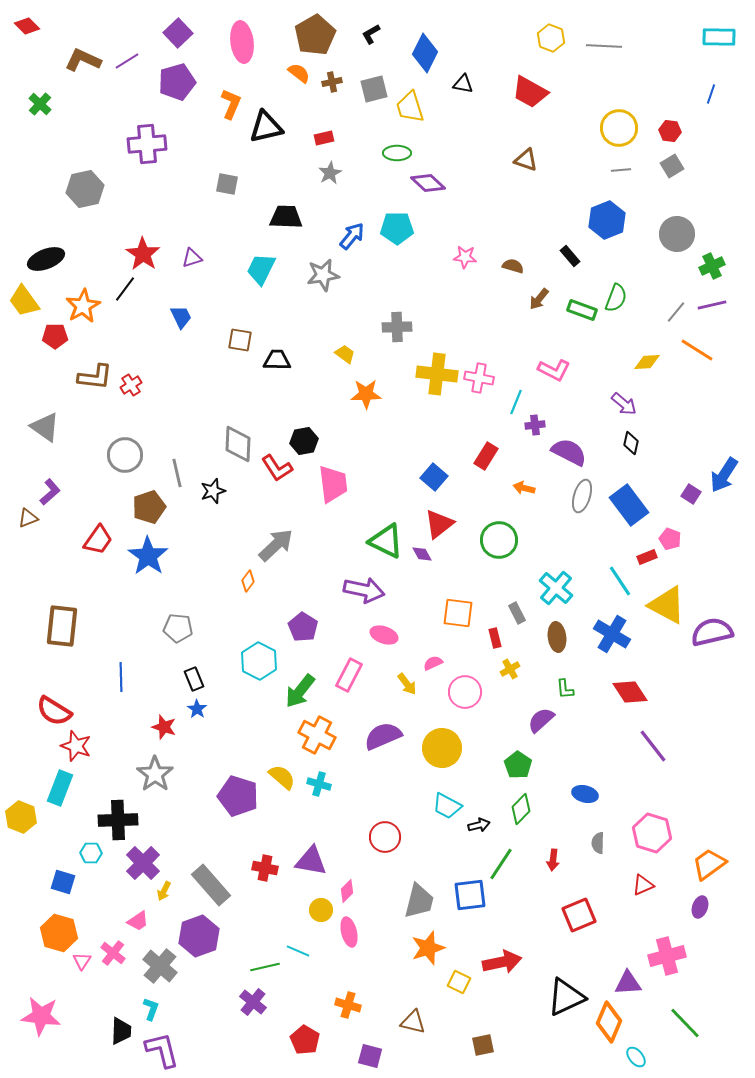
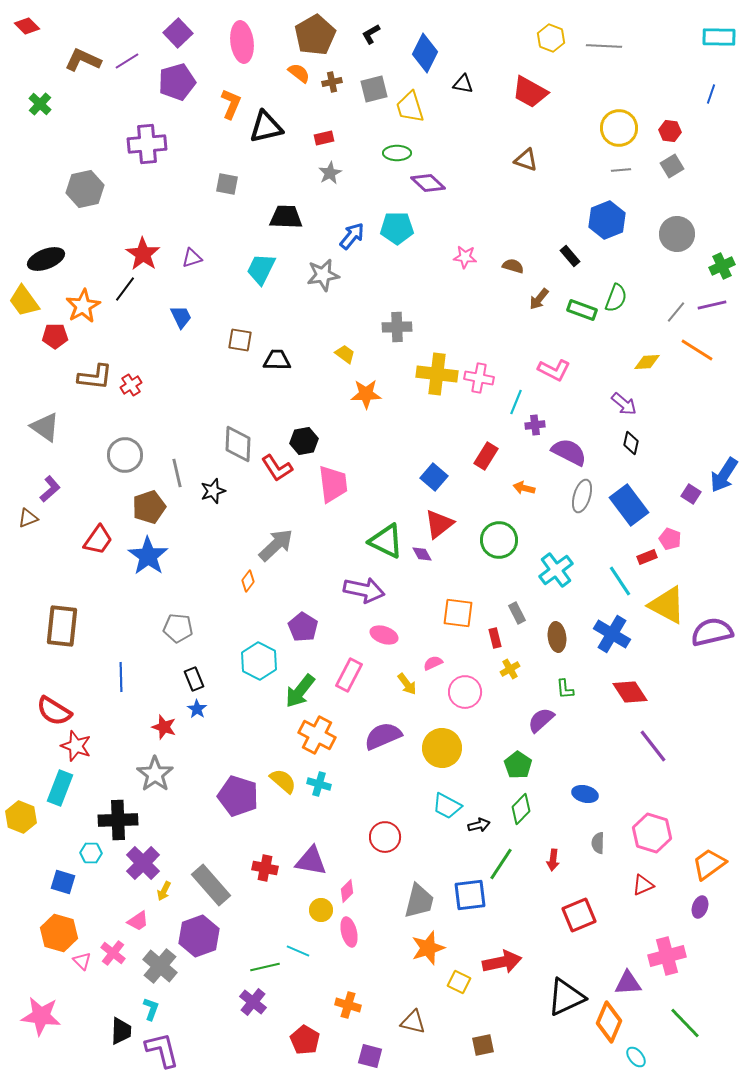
green cross at (712, 266): moved 10 px right
purple L-shape at (50, 492): moved 3 px up
cyan cross at (556, 588): moved 18 px up; rotated 12 degrees clockwise
yellow semicircle at (282, 777): moved 1 px right, 4 px down
pink triangle at (82, 961): rotated 18 degrees counterclockwise
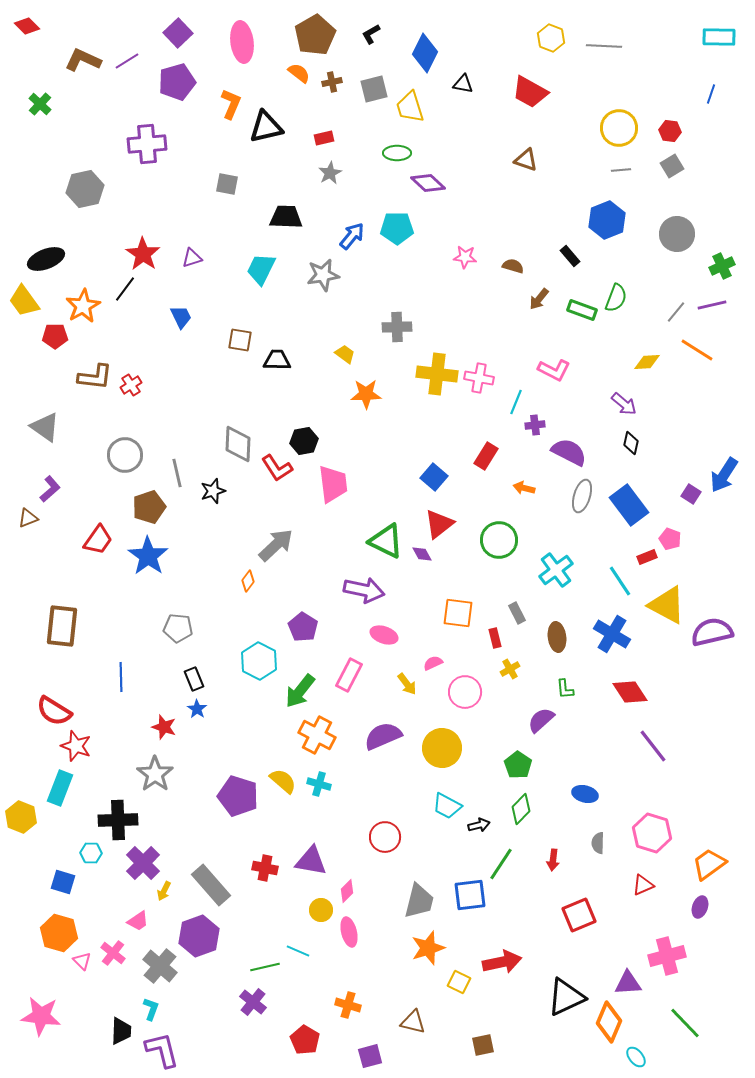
purple square at (370, 1056): rotated 30 degrees counterclockwise
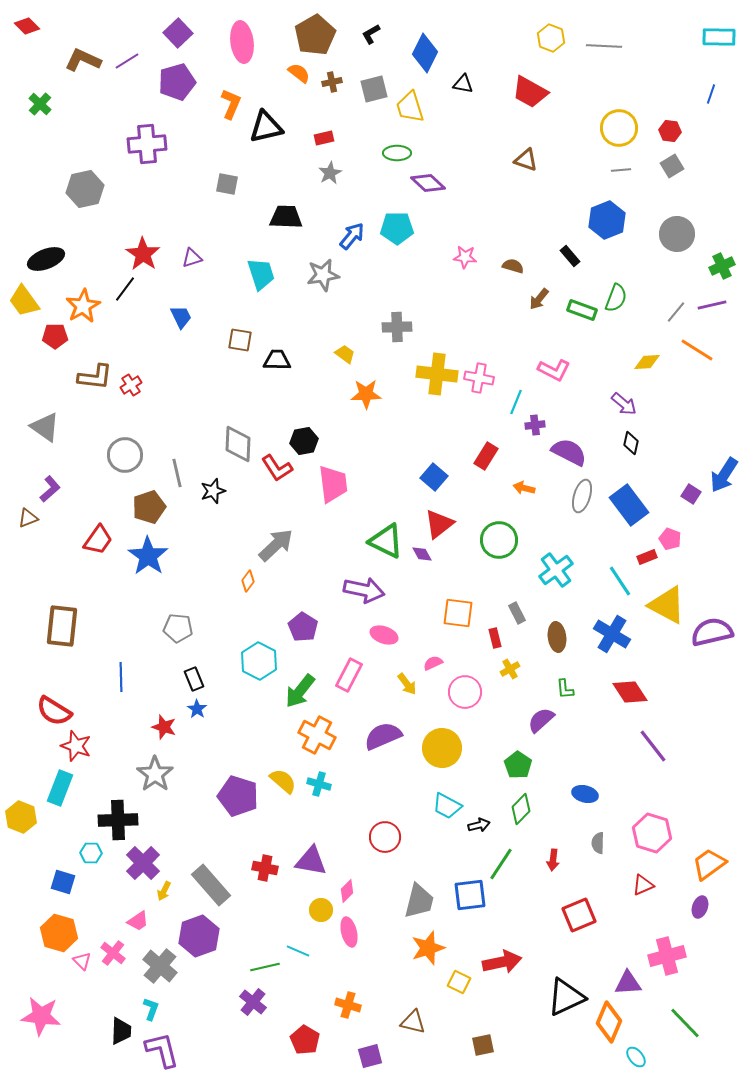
cyan trapezoid at (261, 269): moved 5 px down; rotated 136 degrees clockwise
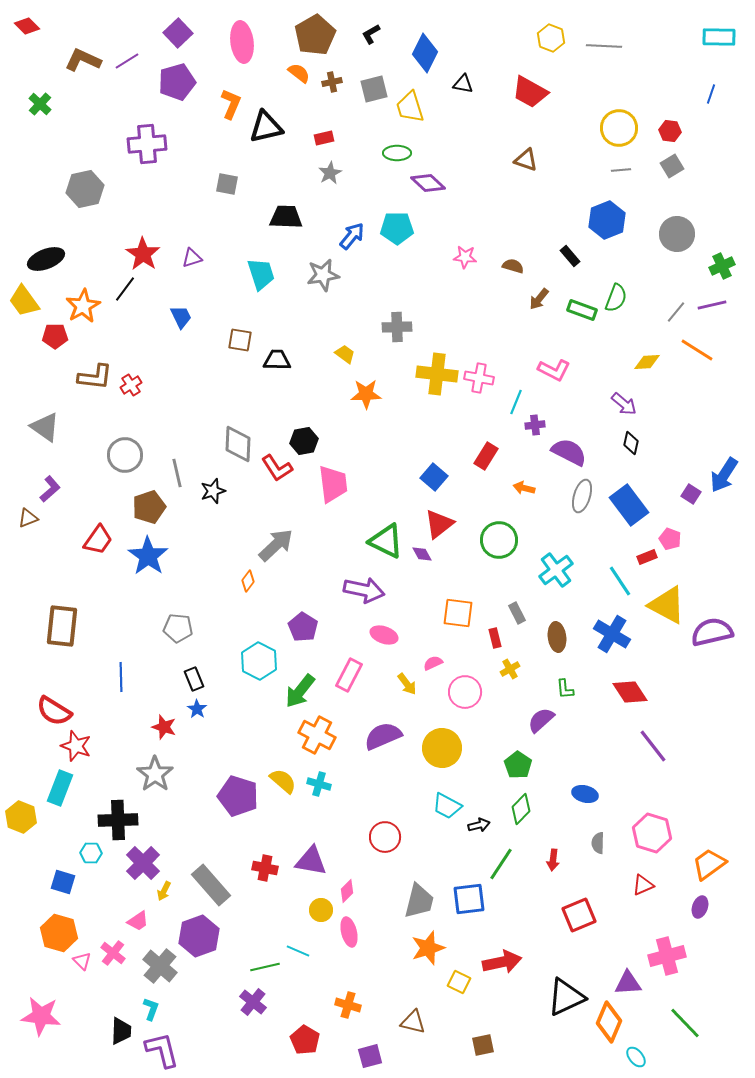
blue square at (470, 895): moved 1 px left, 4 px down
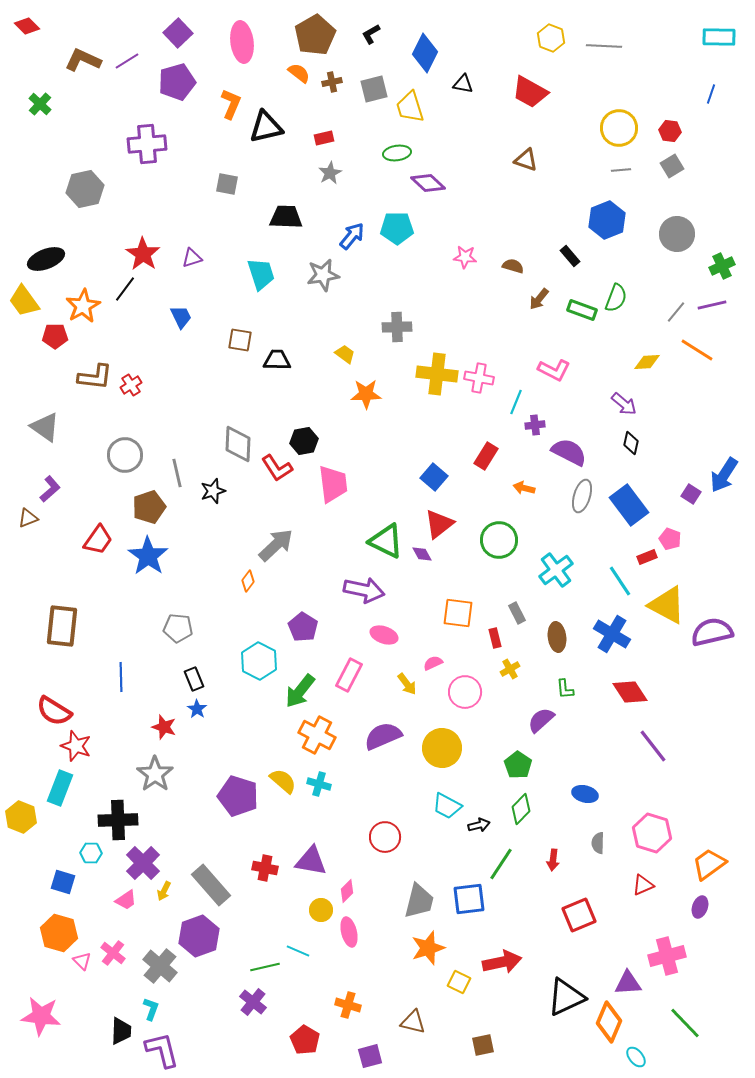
green ellipse at (397, 153): rotated 8 degrees counterclockwise
pink trapezoid at (138, 921): moved 12 px left, 21 px up
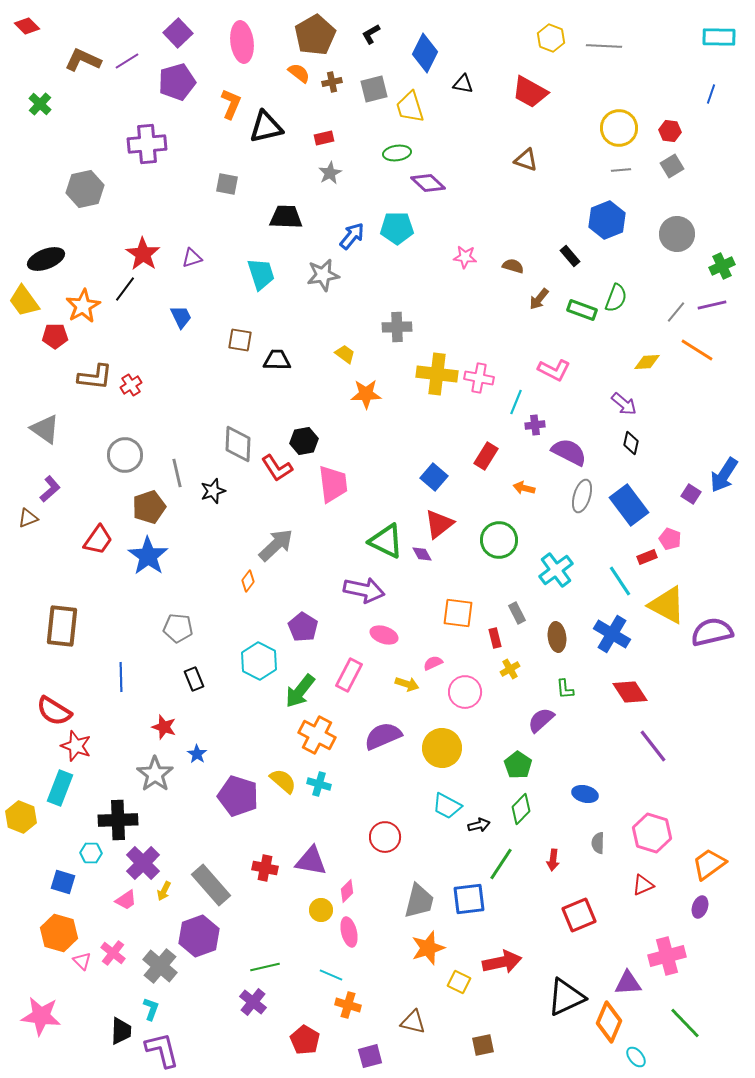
gray triangle at (45, 427): moved 2 px down
yellow arrow at (407, 684): rotated 35 degrees counterclockwise
blue star at (197, 709): moved 45 px down
cyan line at (298, 951): moved 33 px right, 24 px down
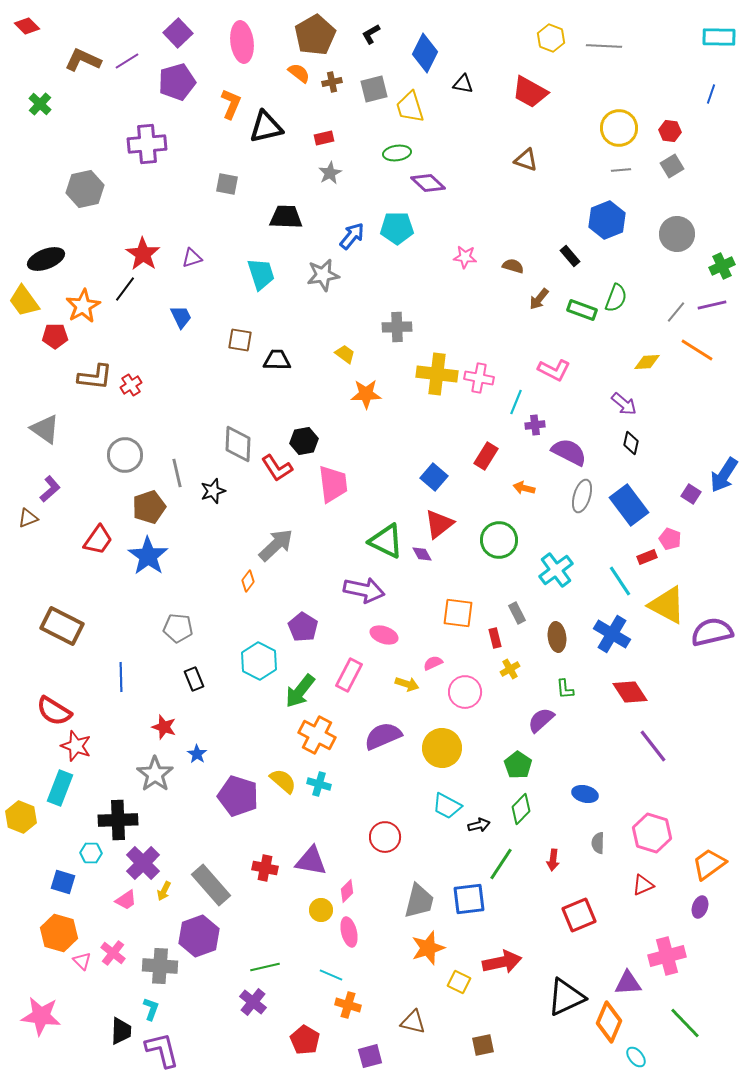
brown rectangle at (62, 626): rotated 69 degrees counterclockwise
gray cross at (160, 966): rotated 36 degrees counterclockwise
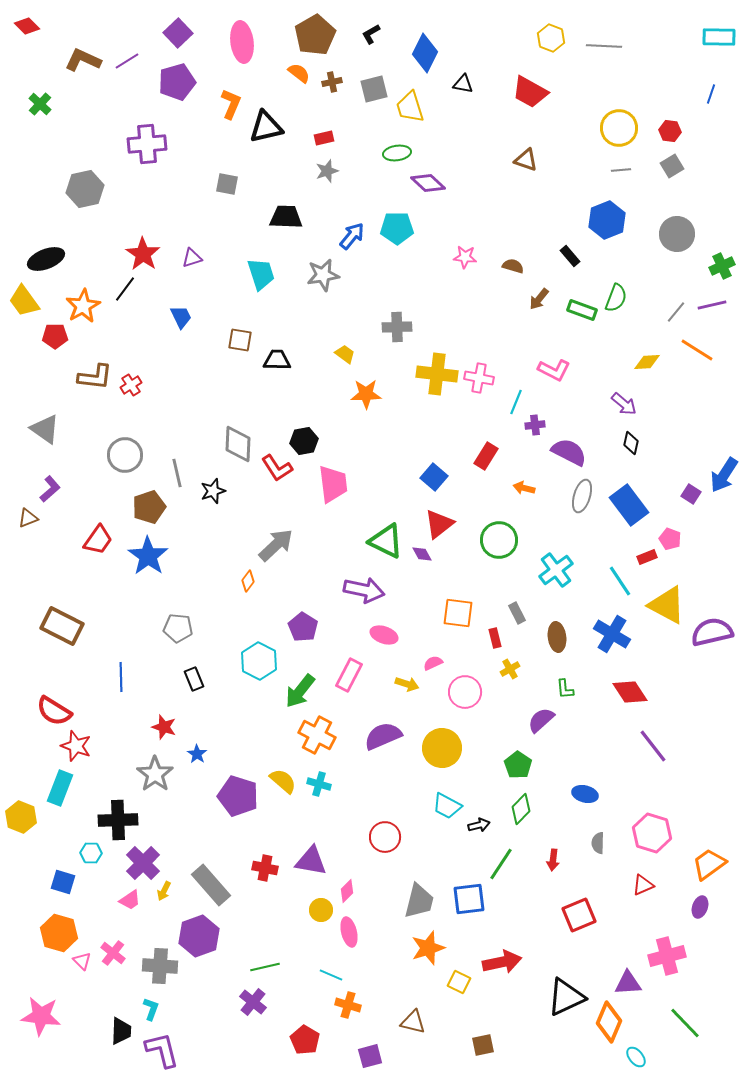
gray star at (330, 173): moved 3 px left, 2 px up; rotated 10 degrees clockwise
pink trapezoid at (126, 900): moved 4 px right
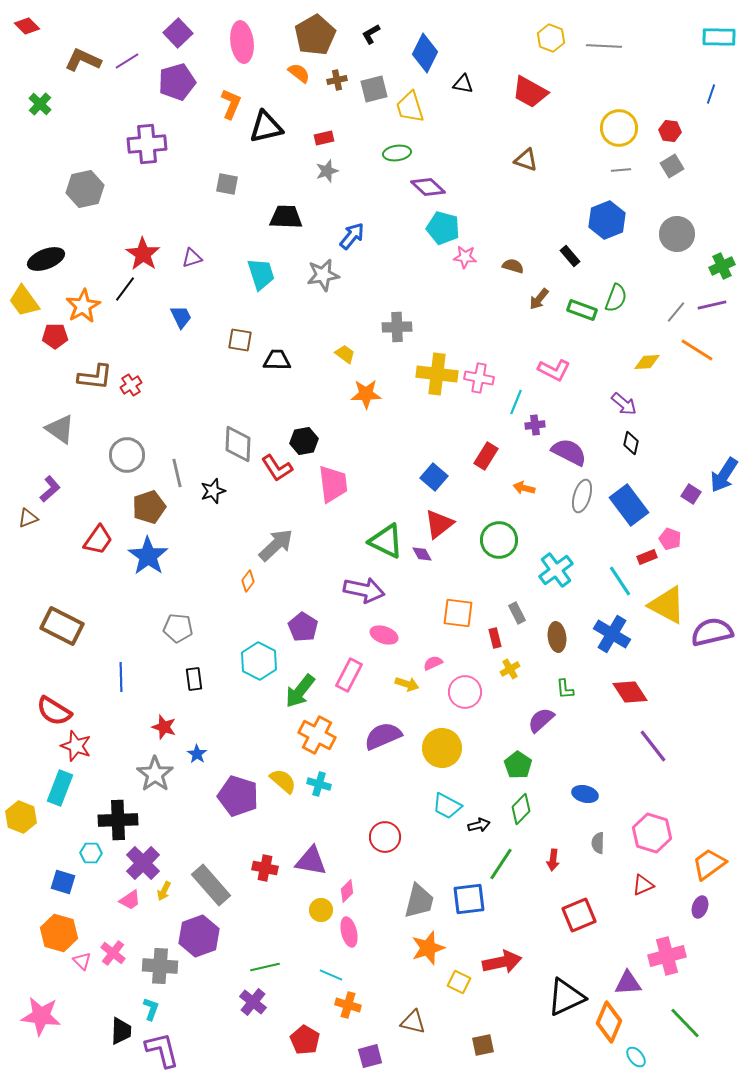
brown cross at (332, 82): moved 5 px right, 2 px up
purple diamond at (428, 183): moved 4 px down
cyan pentagon at (397, 228): moved 46 px right; rotated 16 degrees clockwise
gray triangle at (45, 429): moved 15 px right
gray circle at (125, 455): moved 2 px right
black rectangle at (194, 679): rotated 15 degrees clockwise
